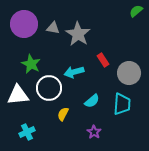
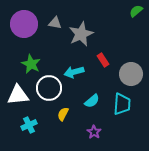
gray triangle: moved 2 px right, 5 px up
gray star: moved 3 px right; rotated 15 degrees clockwise
gray circle: moved 2 px right, 1 px down
cyan cross: moved 2 px right, 7 px up
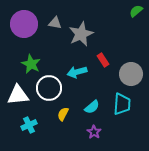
cyan arrow: moved 3 px right
cyan semicircle: moved 6 px down
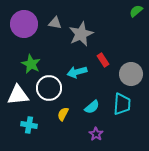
cyan cross: rotated 35 degrees clockwise
purple star: moved 2 px right, 2 px down
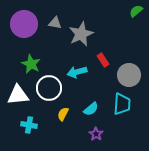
gray circle: moved 2 px left, 1 px down
cyan semicircle: moved 1 px left, 2 px down
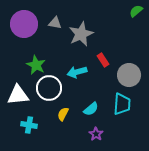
green star: moved 5 px right, 1 px down
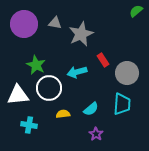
gray circle: moved 2 px left, 2 px up
yellow semicircle: rotated 56 degrees clockwise
